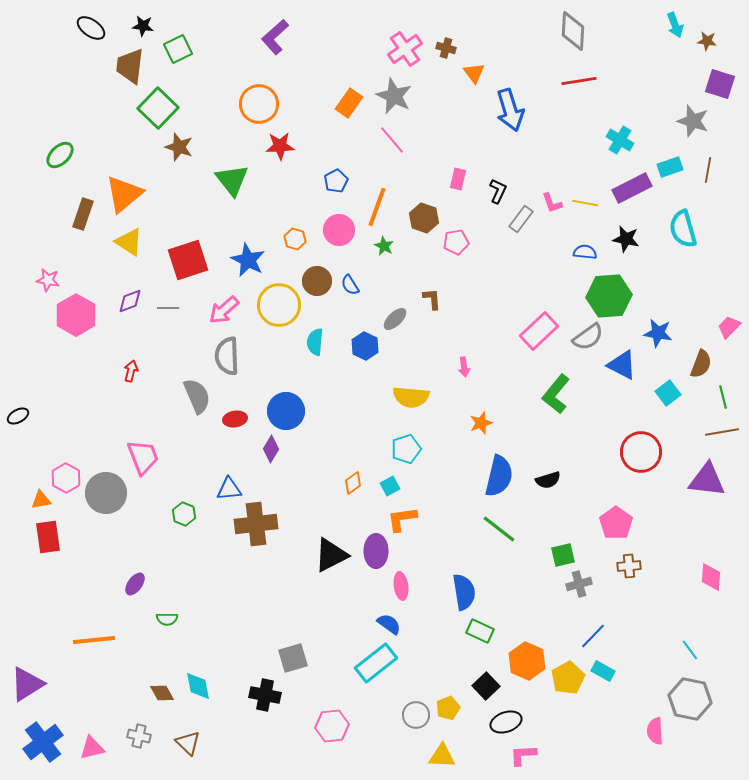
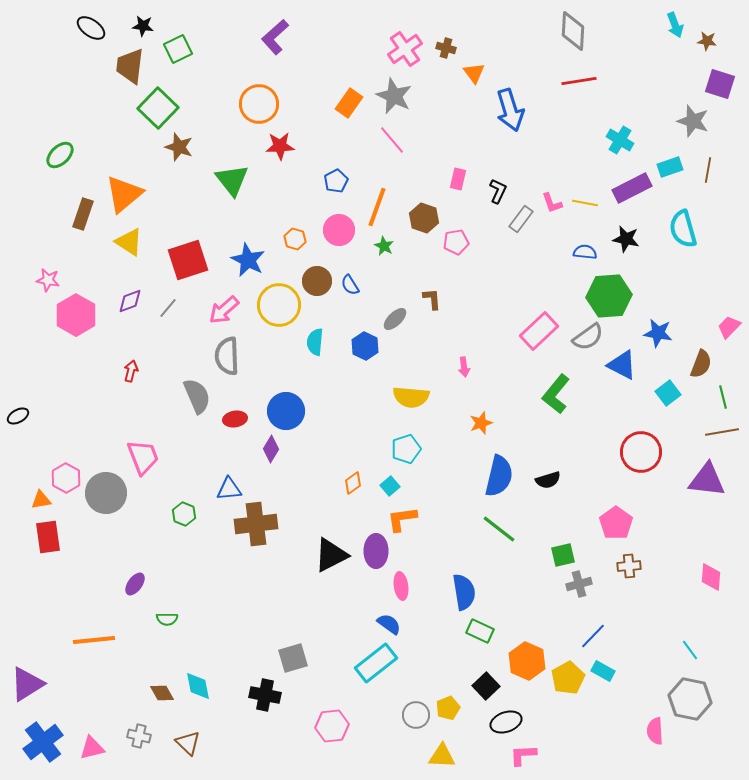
gray line at (168, 308): rotated 50 degrees counterclockwise
cyan square at (390, 486): rotated 12 degrees counterclockwise
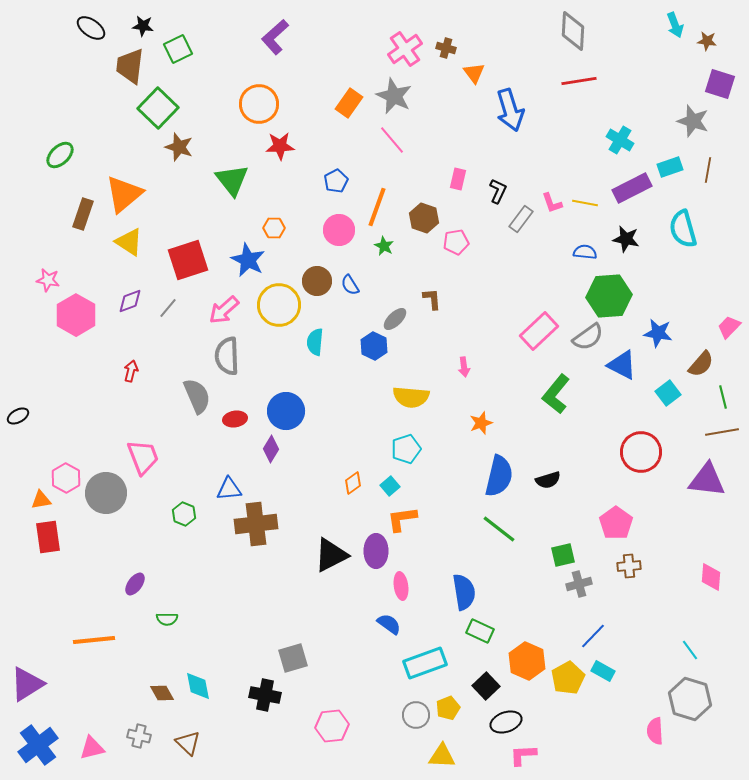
orange hexagon at (295, 239): moved 21 px left, 11 px up; rotated 15 degrees counterclockwise
blue hexagon at (365, 346): moved 9 px right
brown semicircle at (701, 364): rotated 20 degrees clockwise
cyan rectangle at (376, 663): moved 49 px right; rotated 18 degrees clockwise
gray hexagon at (690, 699): rotated 6 degrees clockwise
blue cross at (43, 742): moved 5 px left, 3 px down
